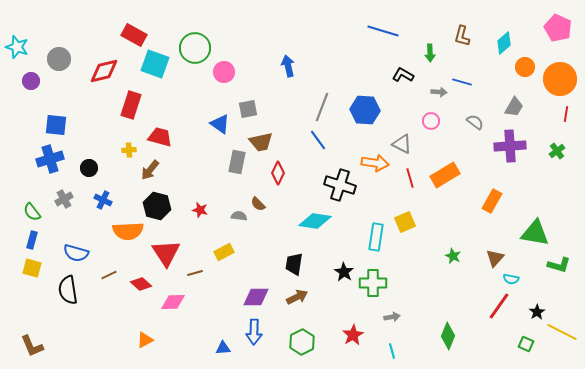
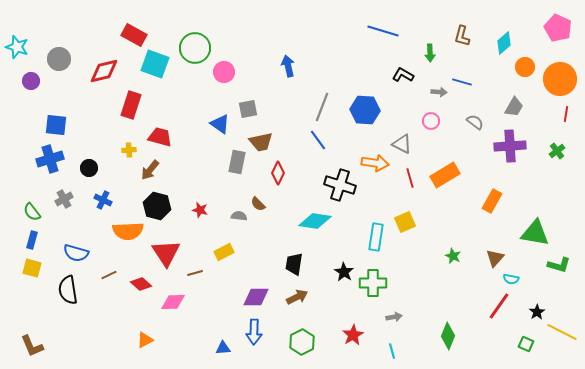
gray arrow at (392, 317): moved 2 px right
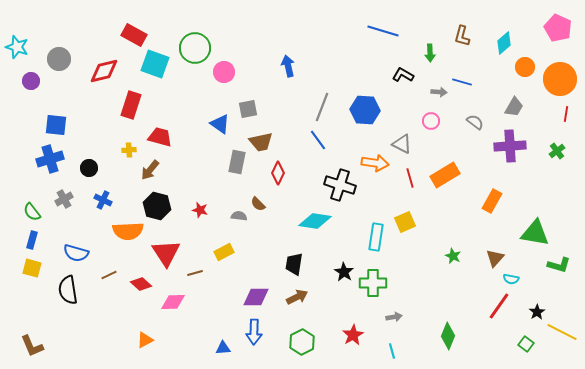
green square at (526, 344): rotated 14 degrees clockwise
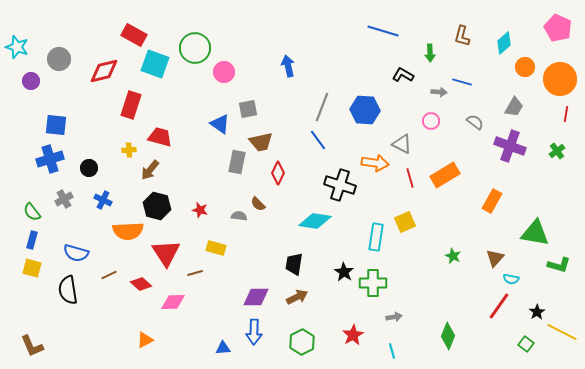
purple cross at (510, 146): rotated 24 degrees clockwise
yellow rectangle at (224, 252): moved 8 px left, 4 px up; rotated 42 degrees clockwise
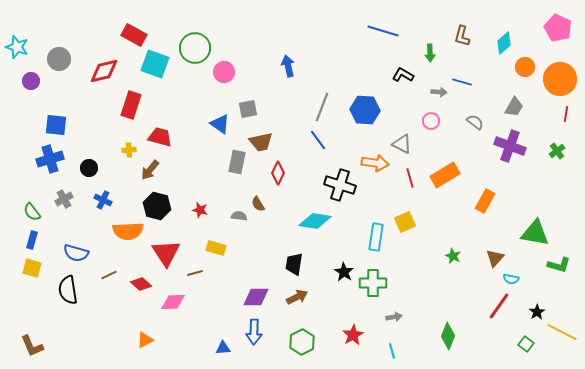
orange rectangle at (492, 201): moved 7 px left
brown semicircle at (258, 204): rotated 14 degrees clockwise
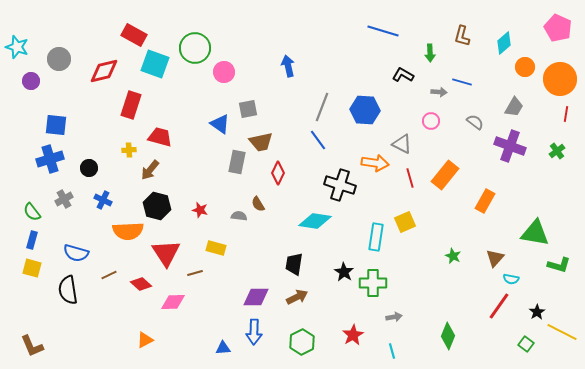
orange rectangle at (445, 175): rotated 20 degrees counterclockwise
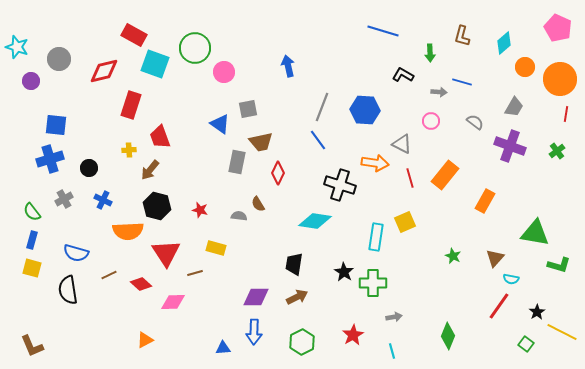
red trapezoid at (160, 137): rotated 125 degrees counterclockwise
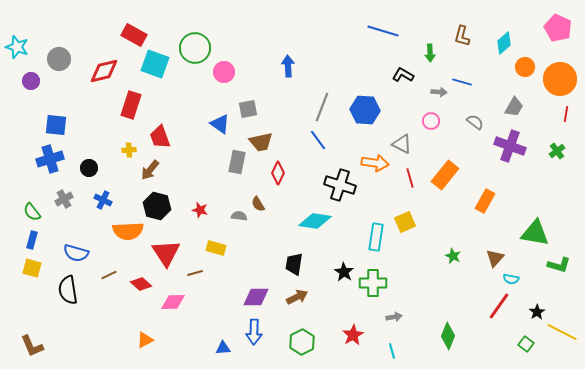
blue arrow at (288, 66): rotated 10 degrees clockwise
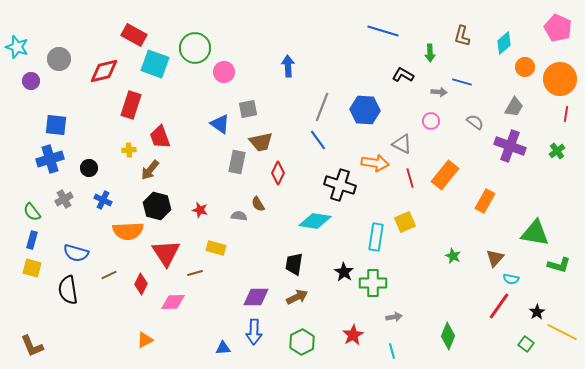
red diamond at (141, 284): rotated 75 degrees clockwise
